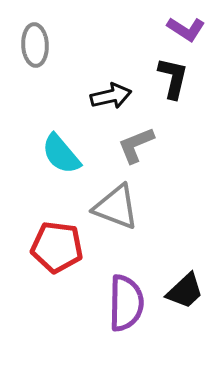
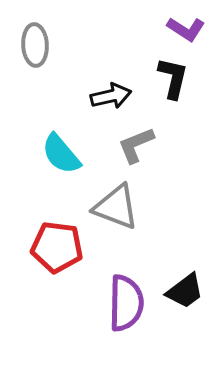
black trapezoid: rotated 6 degrees clockwise
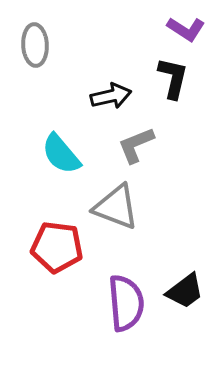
purple semicircle: rotated 6 degrees counterclockwise
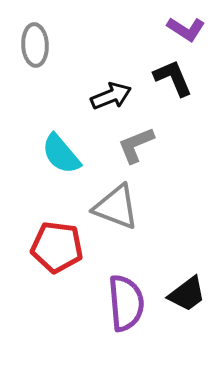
black L-shape: rotated 36 degrees counterclockwise
black arrow: rotated 9 degrees counterclockwise
black trapezoid: moved 2 px right, 3 px down
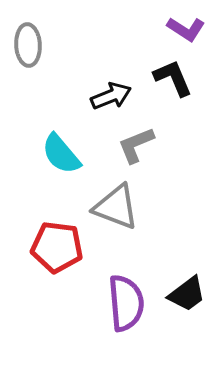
gray ellipse: moved 7 px left
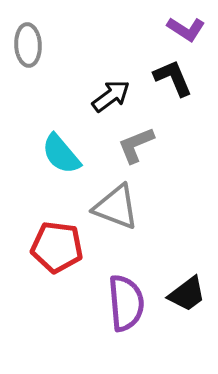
black arrow: rotated 15 degrees counterclockwise
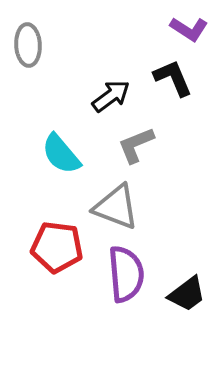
purple L-shape: moved 3 px right
purple semicircle: moved 29 px up
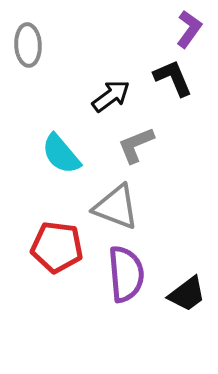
purple L-shape: rotated 87 degrees counterclockwise
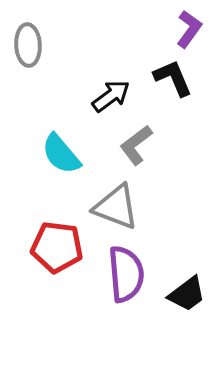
gray L-shape: rotated 15 degrees counterclockwise
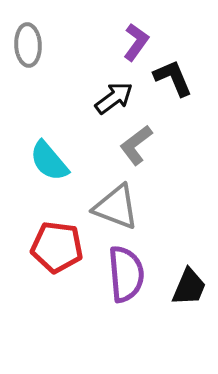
purple L-shape: moved 53 px left, 13 px down
black arrow: moved 3 px right, 2 px down
cyan semicircle: moved 12 px left, 7 px down
black trapezoid: moved 2 px right, 7 px up; rotated 30 degrees counterclockwise
